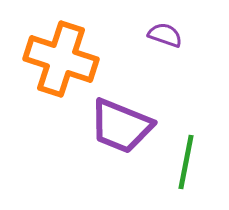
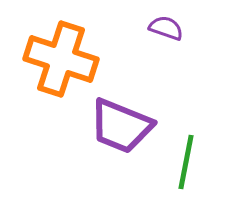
purple semicircle: moved 1 px right, 7 px up
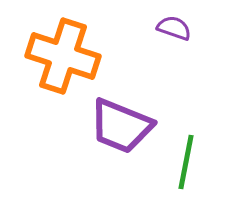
purple semicircle: moved 8 px right
orange cross: moved 2 px right, 3 px up
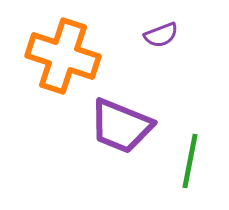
purple semicircle: moved 13 px left, 7 px down; rotated 140 degrees clockwise
green line: moved 4 px right, 1 px up
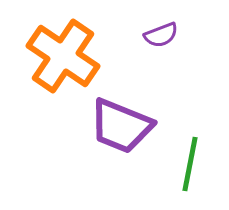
orange cross: rotated 16 degrees clockwise
green line: moved 3 px down
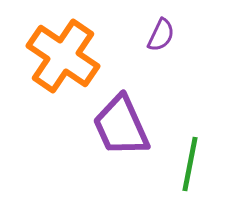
purple semicircle: rotated 44 degrees counterclockwise
purple trapezoid: rotated 44 degrees clockwise
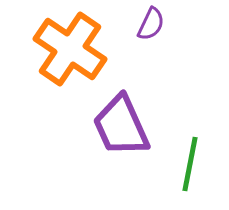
purple semicircle: moved 10 px left, 11 px up
orange cross: moved 7 px right, 7 px up
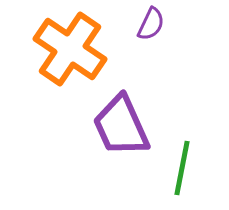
green line: moved 8 px left, 4 px down
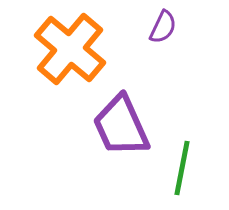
purple semicircle: moved 12 px right, 3 px down
orange cross: rotated 6 degrees clockwise
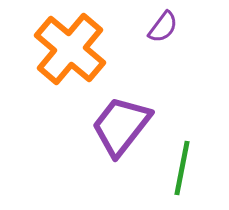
purple semicircle: rotated 12 degrees clockwise
purple trapezoid: rotated 62 degrees clockwise
